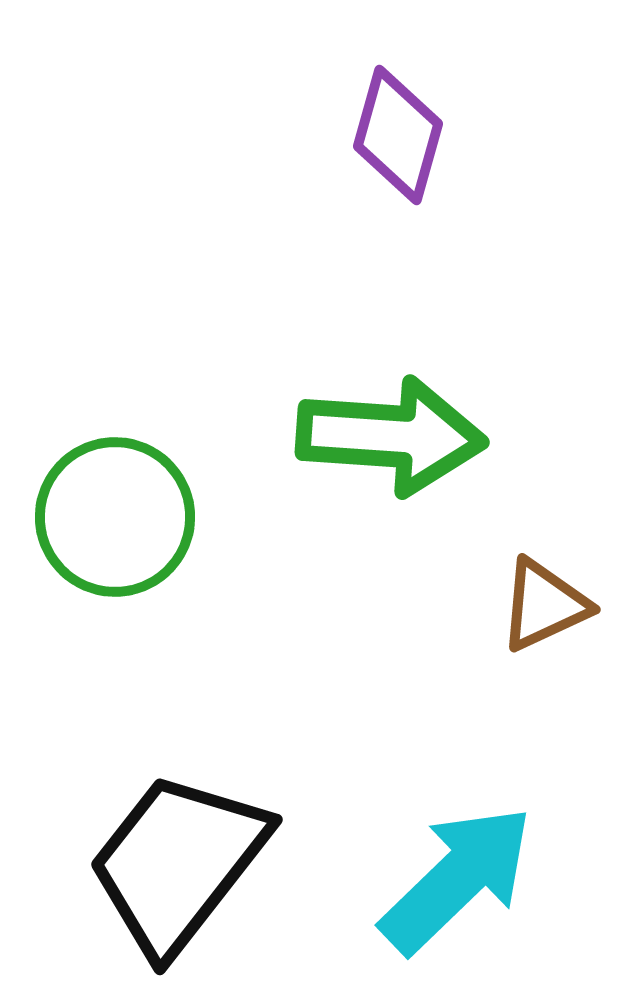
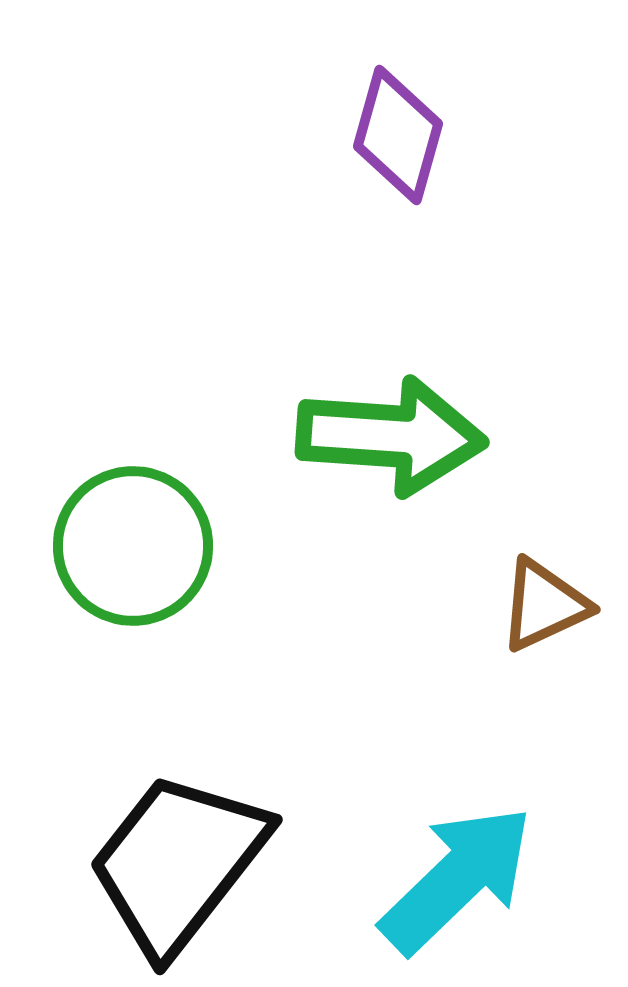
green circle: moved 18 px right, 29 px down
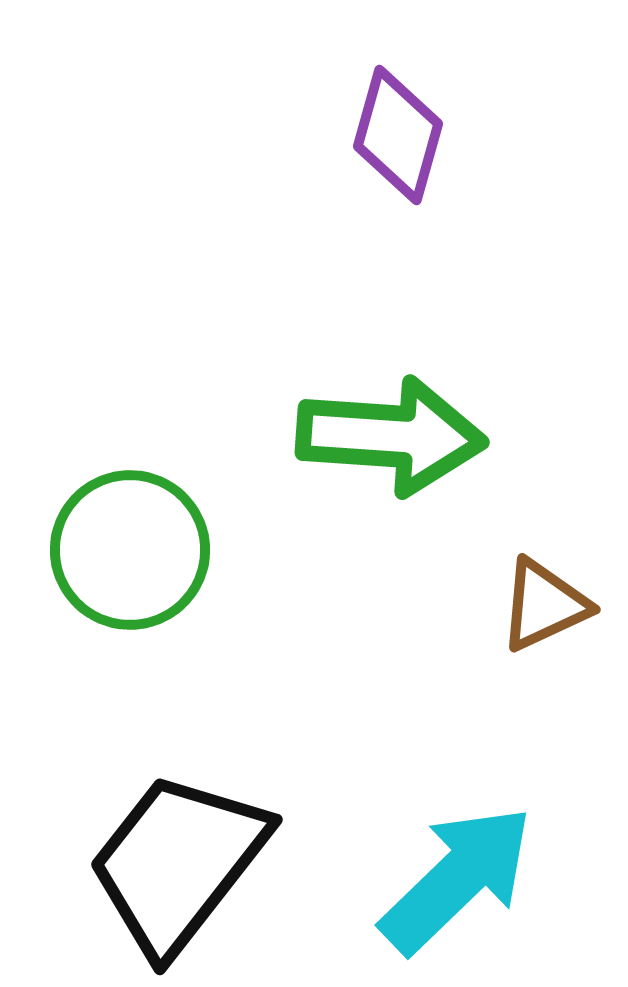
green circle: moved 3 px left, 4 px down
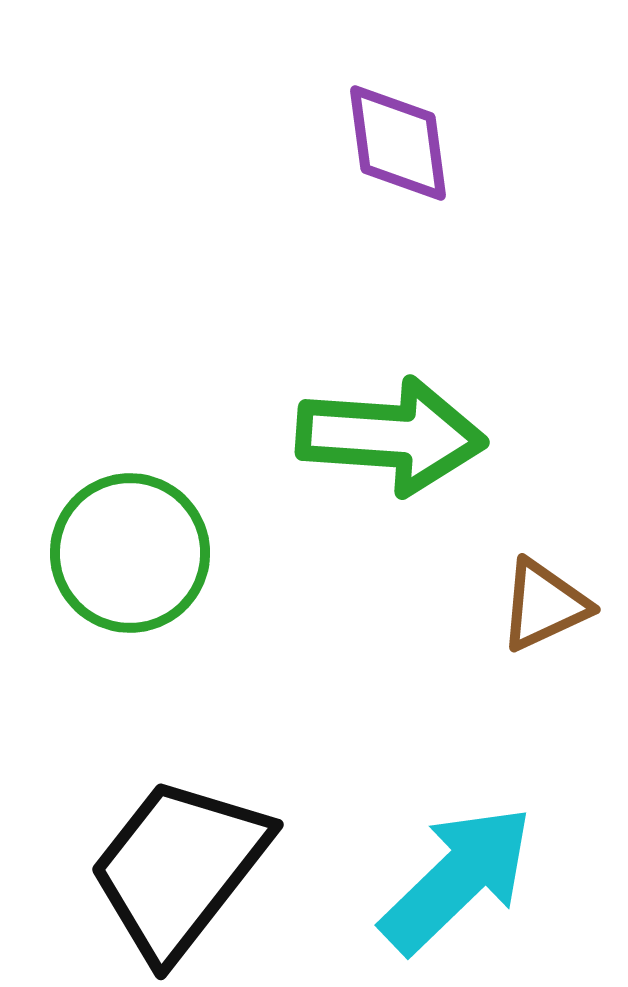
purple diamond: moved 8 px down; rotated 23 degrees counterclockwise
green circle: moved 3 px down
black trapezoid: moved 1 px right, 5 px down
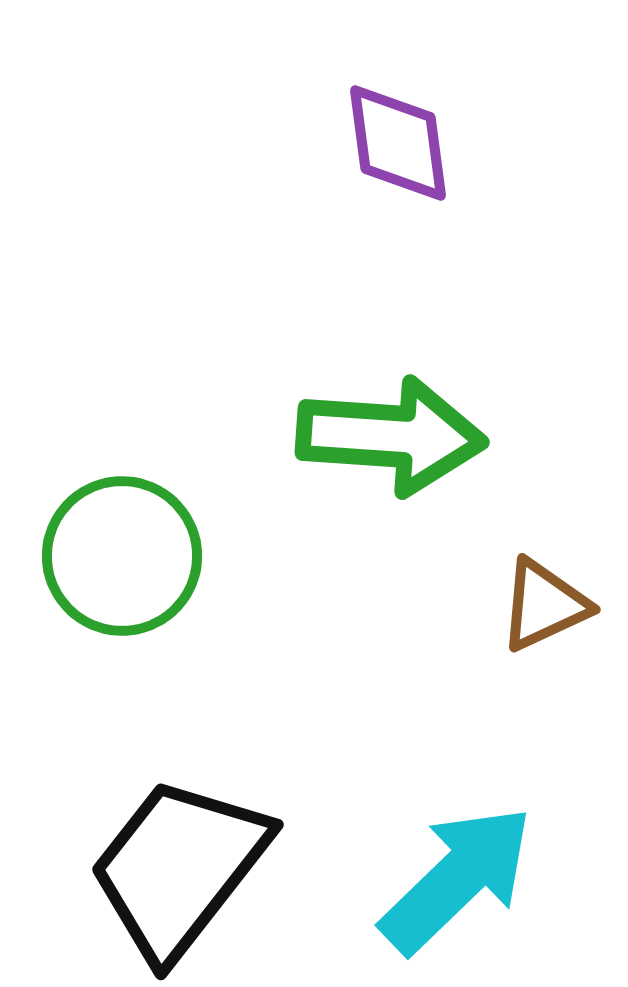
green circle: moved 8 px left, 3 px down
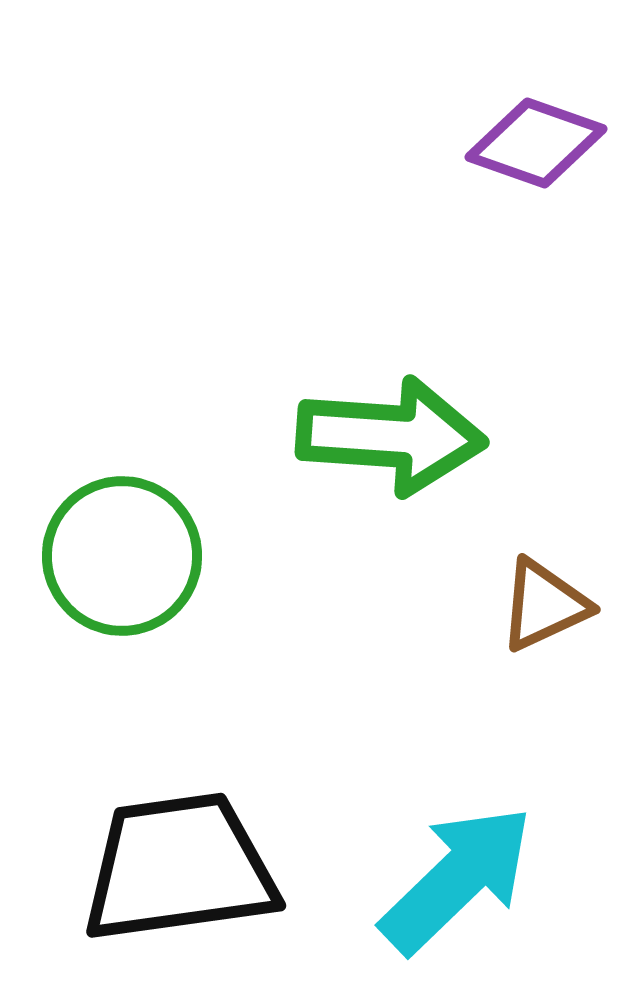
purple diamond: moved 138 px right; rotated 63 degrees counterclockwise
black trapezoid: rotated 44 degrees clockwise
